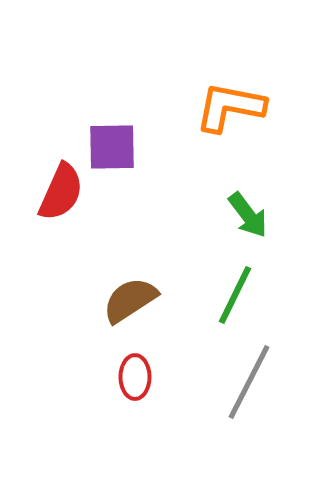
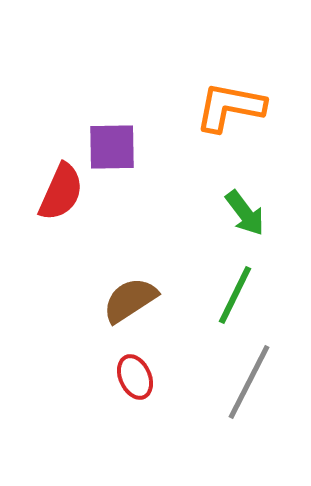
green arrow: moved 3 px left, 2 px up
red ellipse: rotated 24 degrees counterclockwise
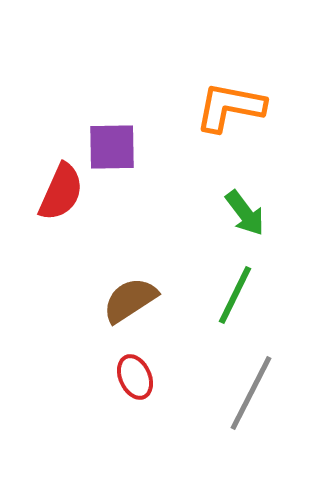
gray line: moved 2 px right, 11 px down
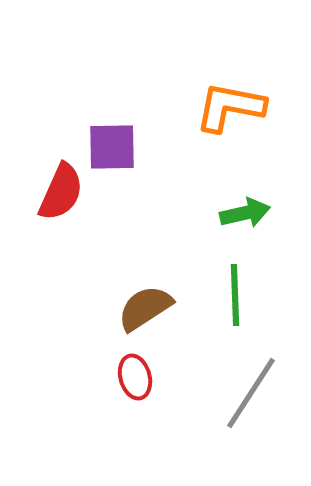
green arrow: rotated 66 degrees counterclockwise
green line: rotated 28 degrees counterclockwise
brown semicircle: moved 15 px right, 8 px down
red ellipse: rotated 9 degrees clockwise
gray line: rotated 6 degrees clockwise
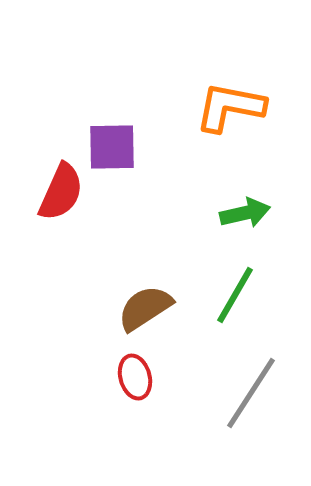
green line: rotated 32 degrees clockwise
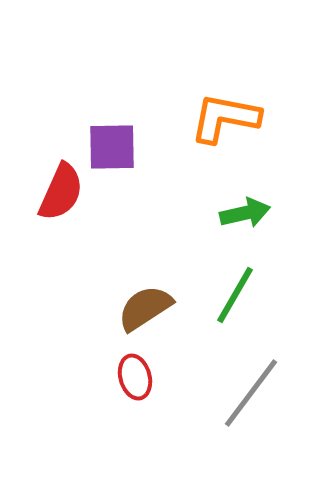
orange L-shape: moved 5 px left, 11 px down
gray line: rotated 4 degrees clockwise
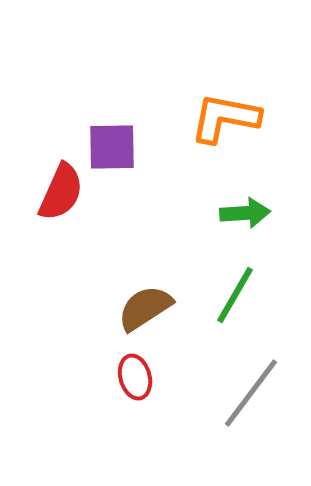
green arrow: rotated 9 degrees clockwise
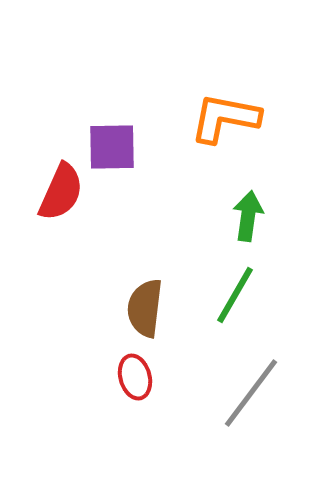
green arrow: moved 3 px right, 3 px down; rotated 78 degrees counterclockwise
brown semicircle: rotated 50 degrees counterclockwise
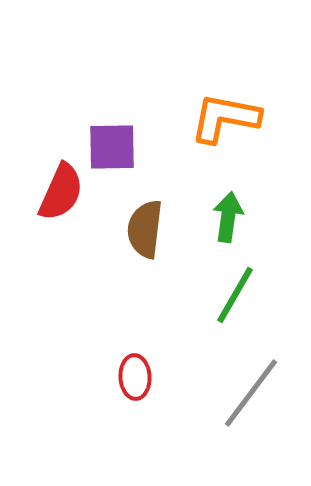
green arrow: moved 20 px left, 1 px down
brown semicircle: moved 79 px up
red ellipse: rotated 12 degrees clockwise
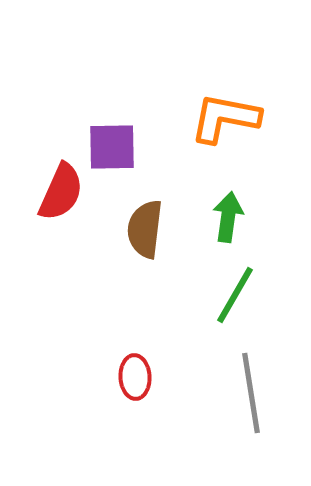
gray line: rotated 46 degrees counterclockwise
